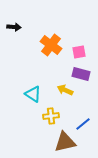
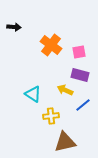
purple rectangle: moved 1 px left, 1 px down
blue line: moved 19 px up
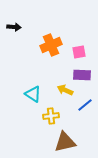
orange cross: rotated 30 degrees clockwise
purple rectangle: moved 2 px right; rotated 12 degrees counterclockwise
blue line: moved 2 px right
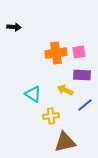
orange cross: moved 5 px right, 8 px down; rotated 15 degrees clockwise
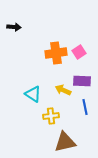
pink square: rotated 24 degrees counterclockwise
purple rectangle: moved 6 px down
yellow arrow: moved 2 px left
blue line: moved 2 px down; rotated 63 degrees counterclockwise
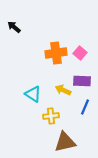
black arrow: rotated 144 degrees counterclockwise
pink square: moved 1 px right, 1 px down; rotated 16 degrees counterclockwise
blue line: rotated 35 degrees clockwise
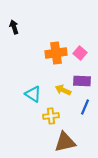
black arrow: rotated 32 degrees clockwise
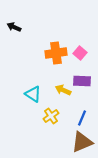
black arrow: rotated 48 degrees counterclockwise
blue line: moved 3 px left, 11 px down
yellow cross: rotated 28 degrees counterclockwise
brown triangle: moved 17 px right; rotated 10 degrees counterclockwise
